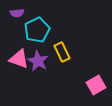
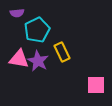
pink triangle: rotated 10 degrees counterclockwise
pink square: rotated 30 degrees clockwise
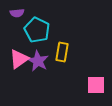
cyan pentagon: rotated 20 degrees counterclockwise
yellow rectangle: rotated 36 degrees clockwise
pink triangle: rotated 45 degrees counterclockwise
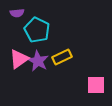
yellow rectangle: moved 5 px down; rotated 54 degrees clockwise
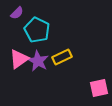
purple semicircle: rotated 40 degrees counterclockwise
pink square: moved 3 px right, 3 px down; rotated 12 degrees counterclockwise
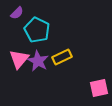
pink triangle: rotated 15 degrees counterclockwise
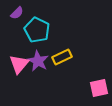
pink triangle: moved 5 px down
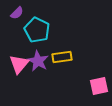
yellow rectangle: rotated 18 degrees clockwise
pink square: moved 2 px up
